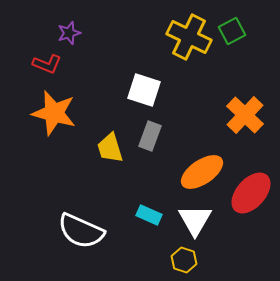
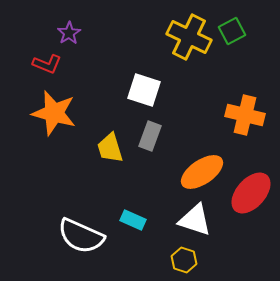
purple star: rotated 15 degrees counterclockwise
orange cross: rotated 30 degrees counterclockwise
cyan rectangle: moved 16 px left, 5 px down
white triangle: rotated 42 degrees counterclockwise
white semicircle: moved 5 px down
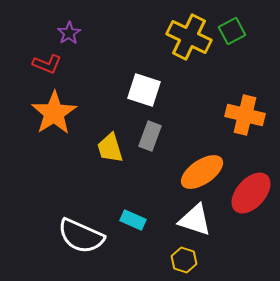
orange star: rotated 24 degrees clockwise
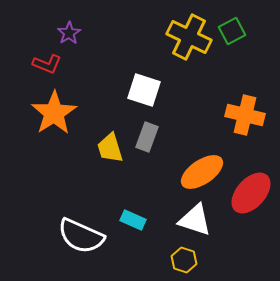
gray rectangle: moved 3 px left, 1 px down
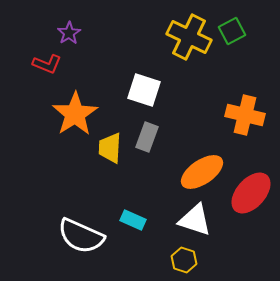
orange star: moved 21 px right, 1 px down
yellow trapezoid: rotated 20 degrees clockwise
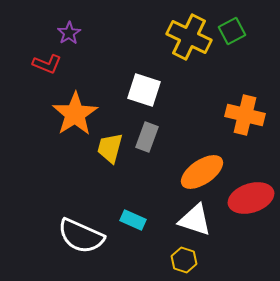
yellow trapezoid: rotated 12 degrees clockwise
red ellipse: moved 5 px down; rotated 30 degrees clockwise
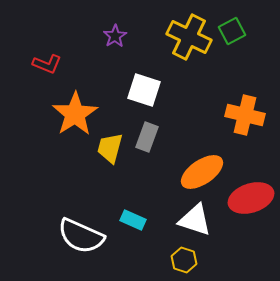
purple star: moved 46 px right, 3 px down
